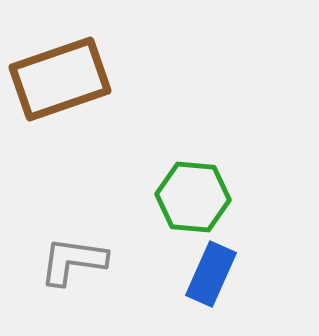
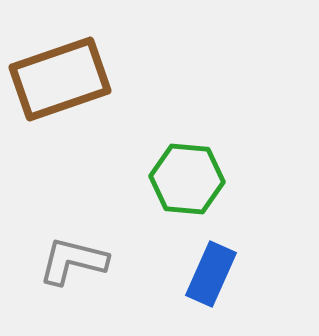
green hexagon: moved 6 px left, 18 px up
gray L-shape: rotated 6 degrees clockwise
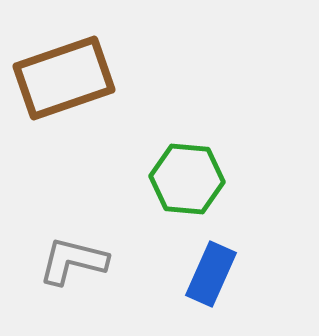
brown rectangle: moved 4 px right, 1 px up
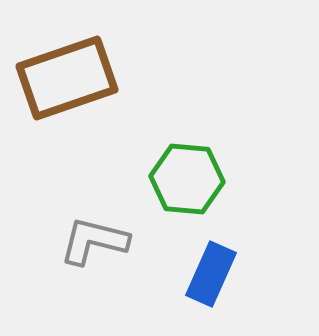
brown rectangle: moved 3 px right
gray L-shape: moved 21 px right, 20 px up
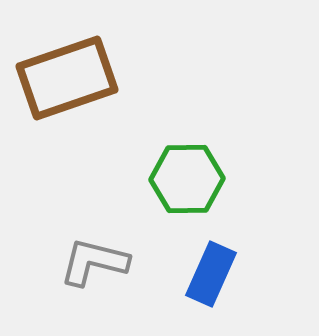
green hexagon: rotated 6 degrees counterclockwise
gray L-shape: moved 21 px down
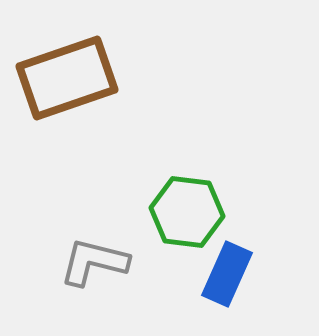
green hexagon: moved 33 px down; rotated 8 degrees clockwise
blue rectangle: moved 16 px right
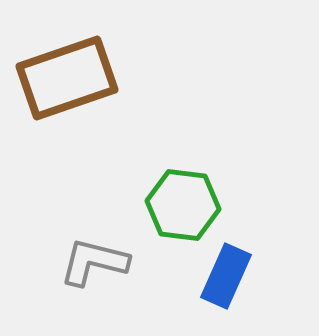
green hexagon: moved 4 px left, 7 px up
blue rectangle: moved 1 px left, 2 px down
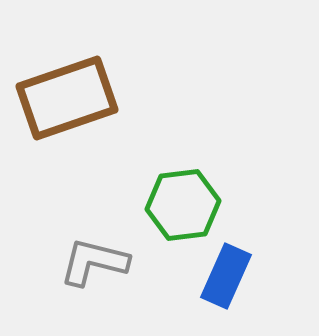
brown rectangle: moved 20 px down
green hexagon: rotated 14 degrees counterclockwise
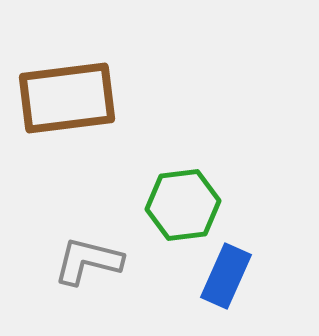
brown rectangle: rotated 12 degrees clockwise
gray L-shape: moved 6 px left, 1 px up
